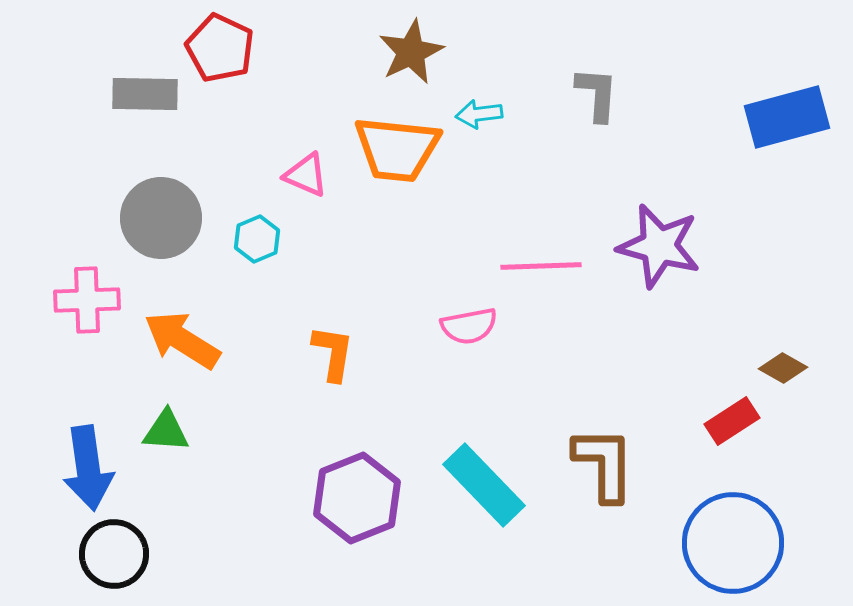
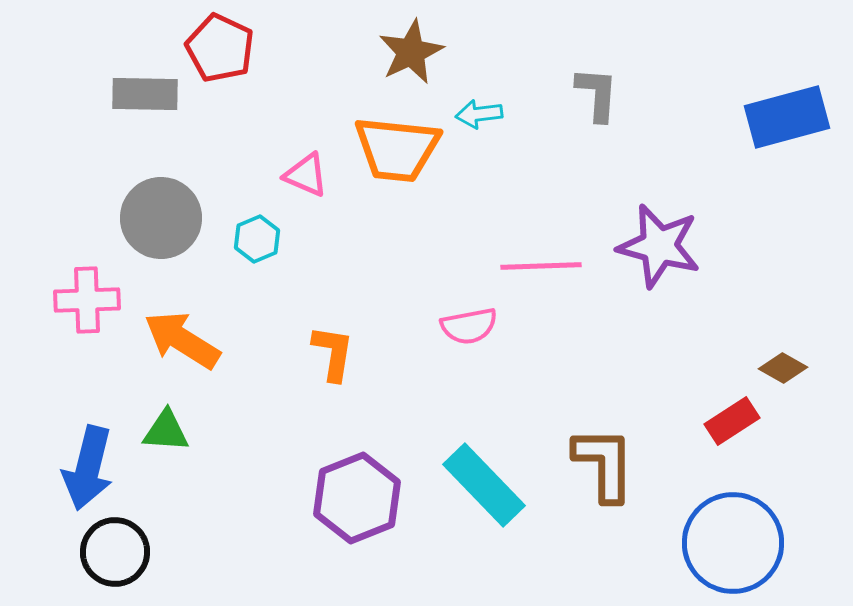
blue arrow: rotated 22 degrees clockwise
black circle: moved 1 px right, 2 px up
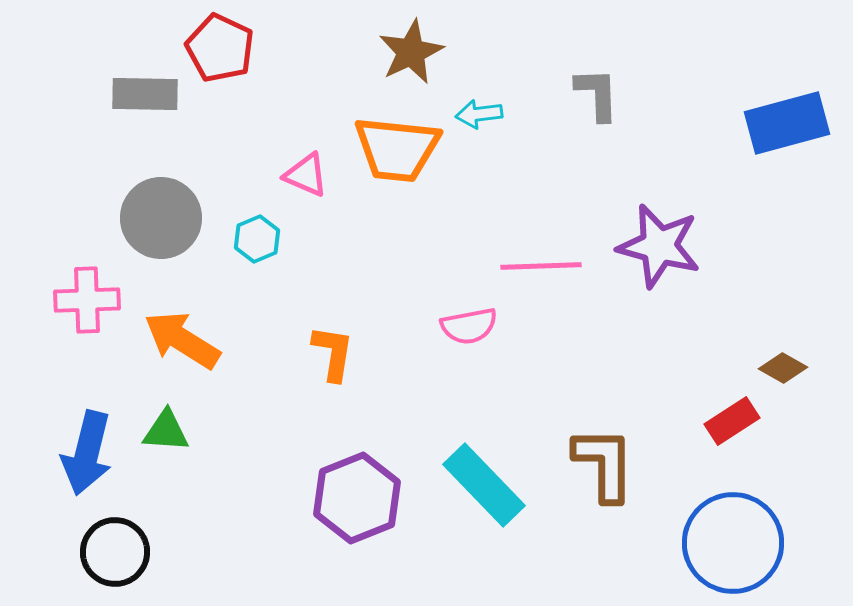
gray L-shape: rotated 6 degrees counterclockwise
blue rectangle: moved 6 px down
blue arrow: moved 1 px left, 15 px up
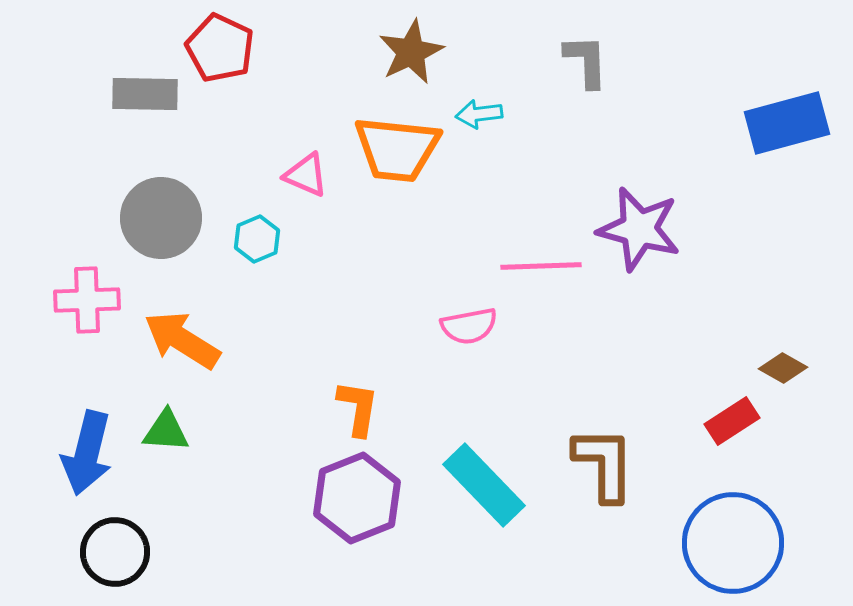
gray L-shape: moved 11 px left, 33 px up
purple star: moved 20 px left, 17 px up
orange L-shape: moved 25 px right, 55 px down
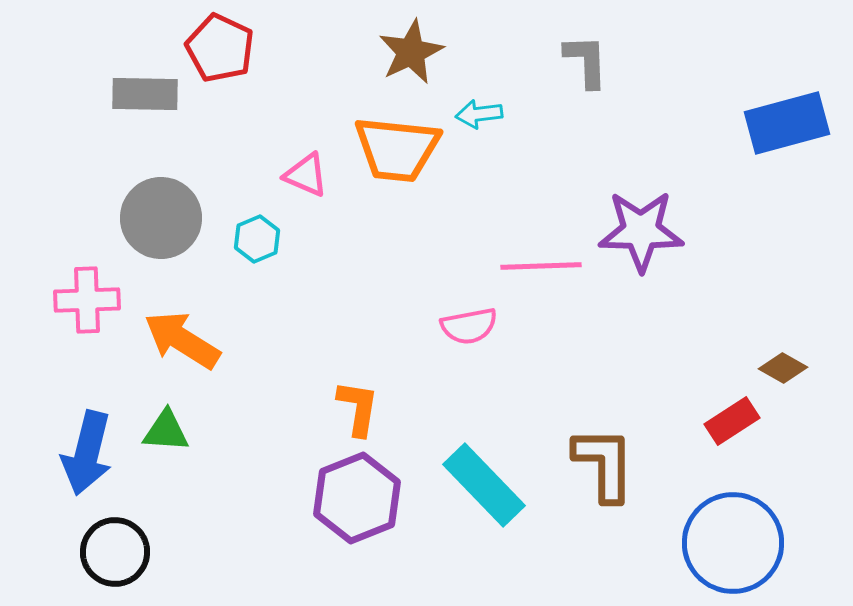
purple star: moved 2 px right, 2 px down; rotated 14 degrees counterclockwise
